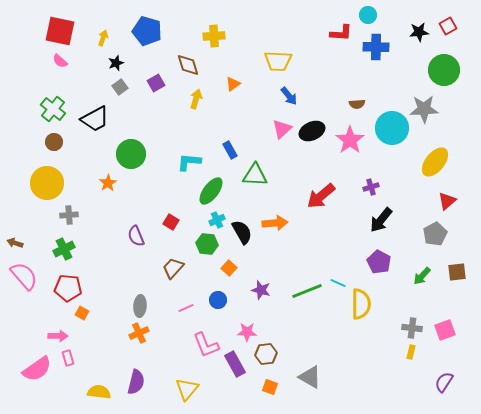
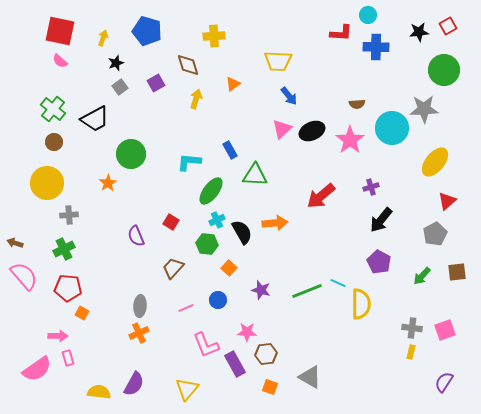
purple semicircle at (136, 382): moved 2 px left, 2 px down; rotated 15 degrees clockwise
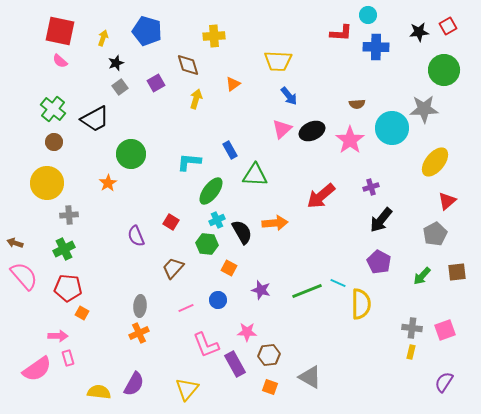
orange square at (229, 268): rotated 14 degrees counterclockwise
brown hexagon at (266, 354): moved 3 px right, 1 px down
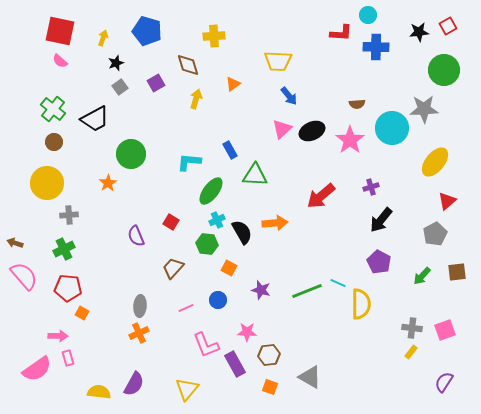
yellow rectangle at (411, 352): rotated 24 degrees clockwise
